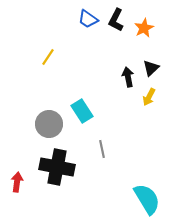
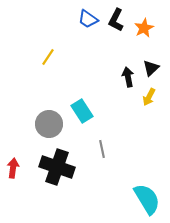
black cross: rotated 8 degrees clockwise
red arrow: moved 4 px left, 14 px up
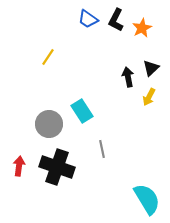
orange star: moved 2 px left
red arrow: moved 6 px right, 2 px up
